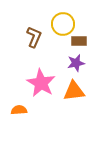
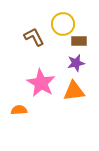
brown L-shape: rotated 50 degrees counterclockwise
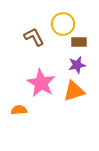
brown rectangle: moved 1 px down
purple star: moved 1 px right, 2 px down
orange triangle: rotated 10 degrees counterclockwise
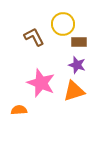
purple star: rotated 30 degrees clockwise
pink star: rotated 8 degrees counterclockwise
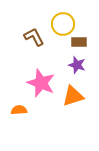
orange triangle: moved 1 px left, 5 px down
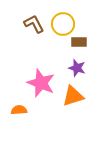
brown L-shape: moved 13 px up
purple star: moved 3 px down
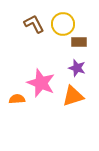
orange semicircle: moved 2 px left, 11 px up
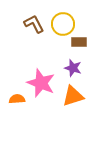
purple star: moved 4 px left
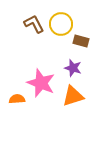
yellow circle: moved 2 px left
brown rectangle: moved 2 px right, 1 px up; rotated 14 degrees clockwise
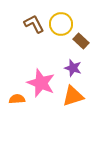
brown rectangle: rotated 28 degrees clockwise
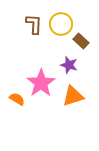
brown L-shape: rotated 30 degrees clockwise
purple star: moved 4 px left, 3 px up
pink star: rotated 16 degrees clockwise
orange semicircle: rotated 35 degrees clockwise
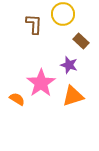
yellow circle: moved 2 px right, 10 px up
